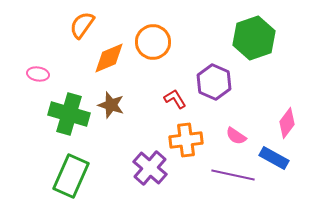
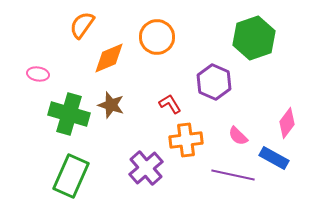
orange circle: moved 4 px right, 5 px up
red L-shape: moved 5 px left, 5 px down
pink semicircle: moved 2 px right; rotated 10 degrees clockwise
purple cross: moved 4 px left; rotated 8 degrees clockwise
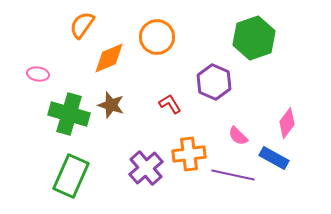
orange cross: moved 3 px right, 14 px down
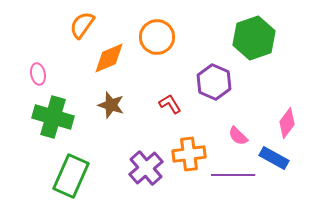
pink ellipse: rotated 70 degrees clockwise
green cross: moved 16 px left, 3 px down
purple line: rotated 12 degrees counterclockwise
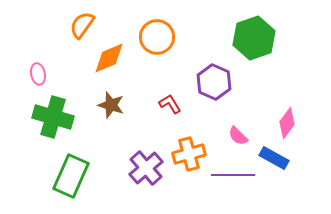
orange cross: rotated 8 degrees counterclockwise
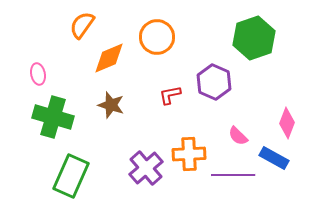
red L-shape: moved 9 px up; rotated 70 degrees counterclockwise
pink diamond: rotated 16 degrees counterclockwise
orange cross: rotated 12 degrees clockwise
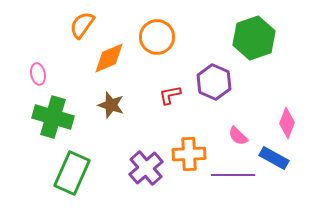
green rectangle: moved 1 px right, 3 px up
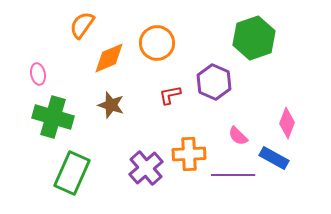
orange circle: moved 6 px down
